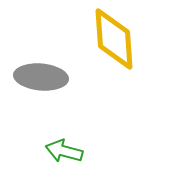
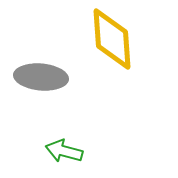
yellow diamond: moved 2 px left
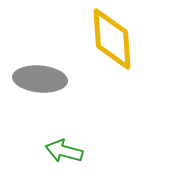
gray ellipse: moved 1 px left, 2 px down
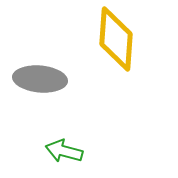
yellow diamond: moved 4 px right; rotated 8 degrees clockwise
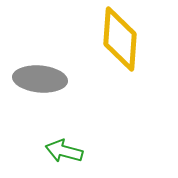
yellow diamond: moved 4 px right
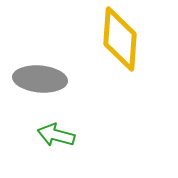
green arrow: moved 8 px left, 16 px up
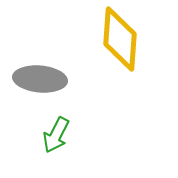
green arrow: rotated 78 degrees counterclockwise
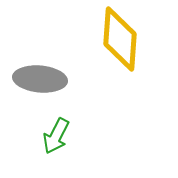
green arrow: moved 1 px down
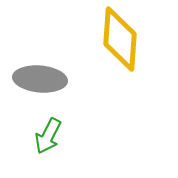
green arrow: moved 8 px left
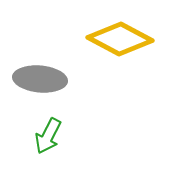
yellow diamond: rotated 66 degrees counterclockwise
